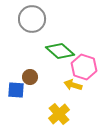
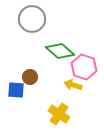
yellow cross: rotated 15 degrees counterclockwise
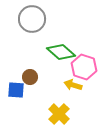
green diamond: moved 1 px right, 1 px down
yellow cross: rotated 10 degrees clockwise
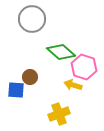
yellow cross: rotated 25 degrees clockwise
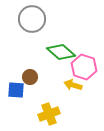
yellow cross: moved 10 px left
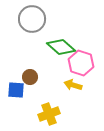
green diamond: moved 5 px up
pink hexagon: moved 3 px left, 4 px up
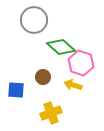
gray circle: moved 2 px right, 1 px down
brown circle: moved 13 px right
yellow cross: moved 2 px right, 1 px up
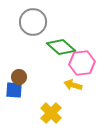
gray circle: moved 1 px left, 2 px down
pink hexagon: moved 1 px right; rotated 25 degrees counterclockwise
brown circle: moved 24 px left
blue square: moved 2 px left
yellow cross: rotated 25 degrees counterclockwise
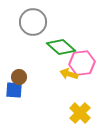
yellow arrow: moved 4 px left, 11 px up
yellow cross: moved 29 px right
